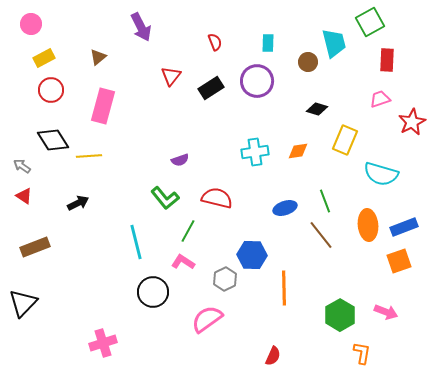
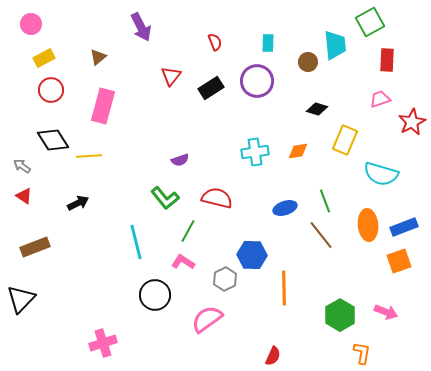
cyan trapezoid at (334, 43): moved 1 px right, 2 px down; rotated 8 degrees clockwise
black circle at (153, 292): moved 2 px right, 3 px down
black triangle at (23, 303): moved 2 px left, 4 px up
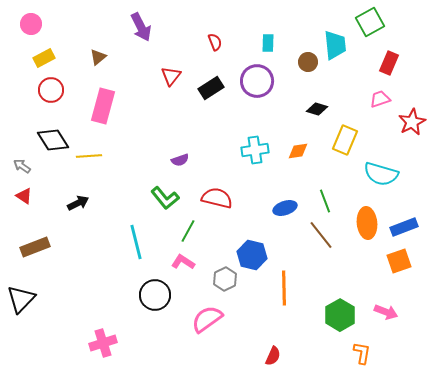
red rectangle at (387, 60): moved 2 px right, 3 px down; rotated 20 degrees clockwise
cyan cross at (255, 152): moved 2 px up
orange ellipse at (368, 225): moved 1 px left, 2 px up
blue hexagon at (252, 255): rotated 12 degrees clockwise
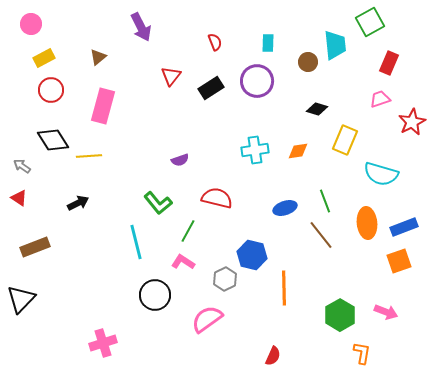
red triangle at (24, 196): moved 5 px left, 2 px down
green L-shape at (165, 198): moved 7 px left, 5 px down
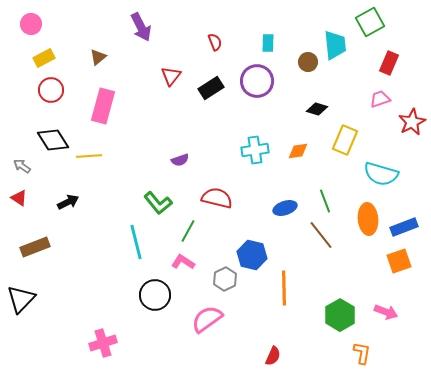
black arrow at (78, 203): moved 10 px left, 1 px up
orange ellipse at (367, 223): moved 1 px right, 4 px up
